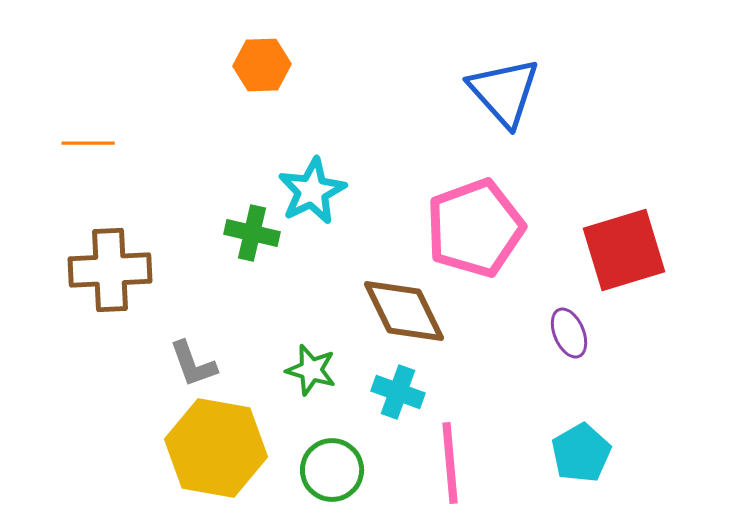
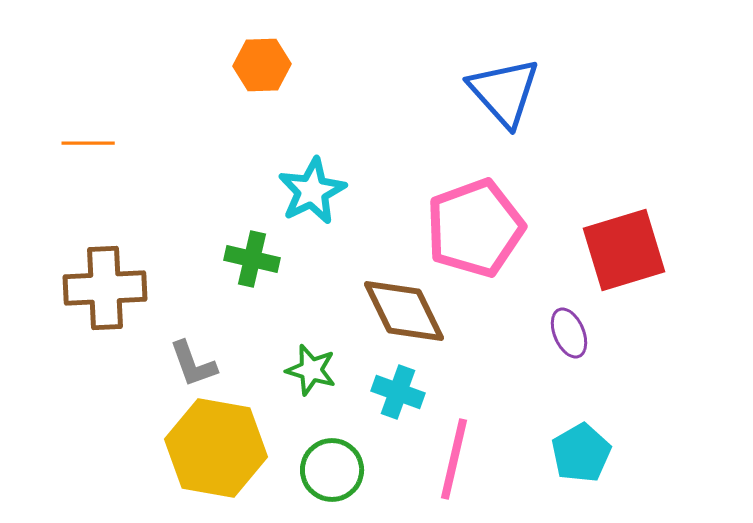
green cross: moved 26 px down
brown cross: moved 5 px left, 18 px down
pink line: moved 4 px right, 4 px up; rotated 18 degrees clockwise
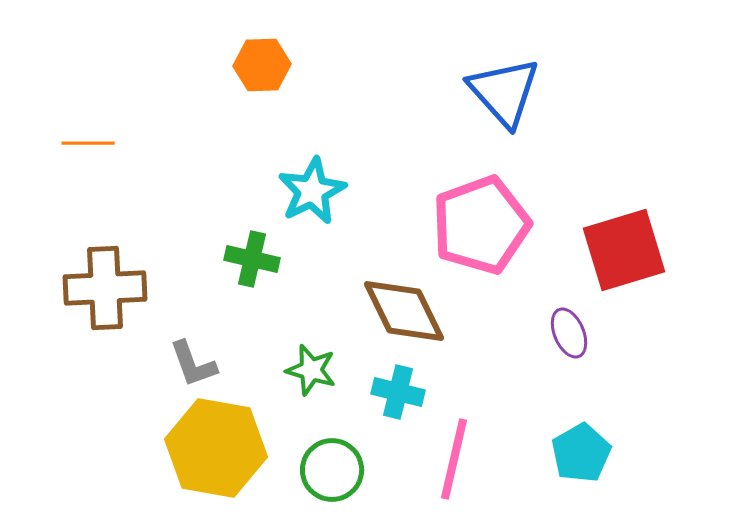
pink pentagon: moved 6 px right, 3 px up
cyan cross: rotated 6 degrees counterclockwise
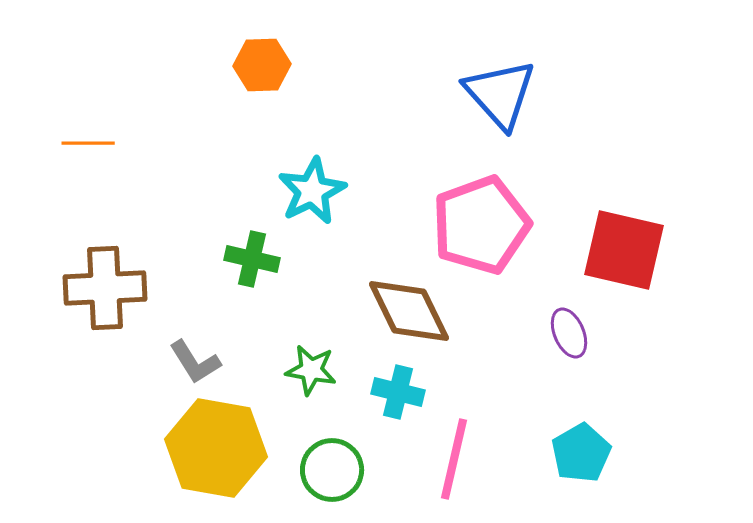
blue triangle: moved 4 px left, 2 px down
red square: rotated 30 degrees clockwise
brown diamond: moved 5 px right
gray L-shape: moved 2 px right, 2 px up; rotated 12 degrees counterclockwise
green star: rotated 6 degrees counterclockwise
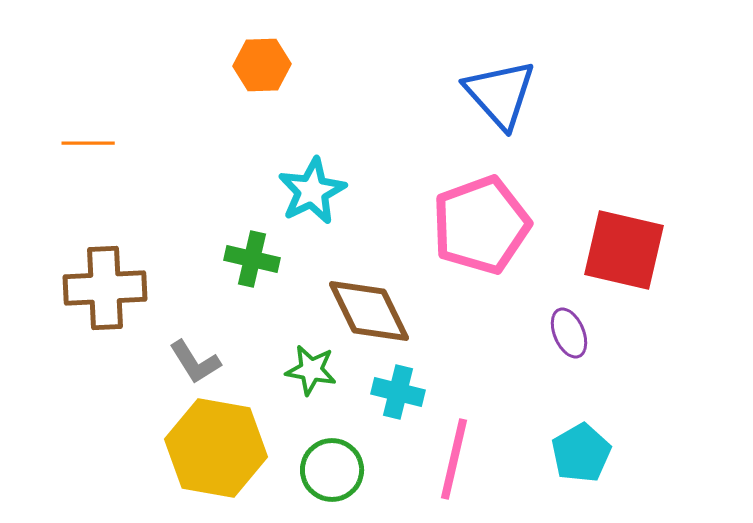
brown diamond: moved 40 px left
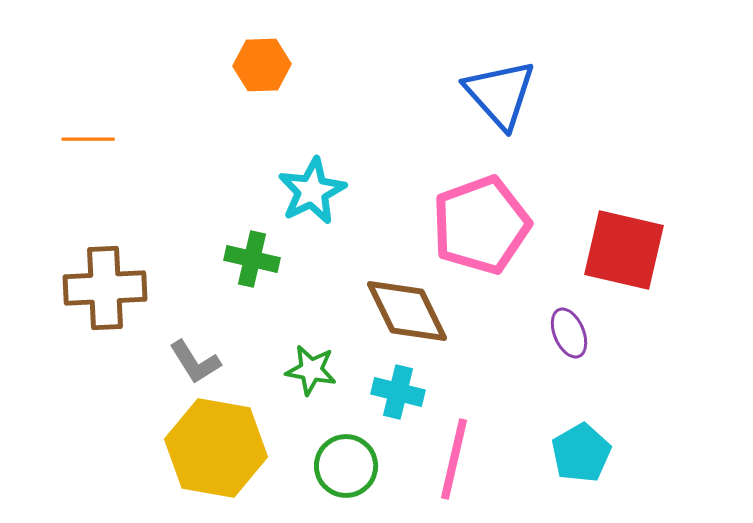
orange line: moved 4 px up
brown diamond: moved 38 px right
green circle: moved 14 px right, 4 px up
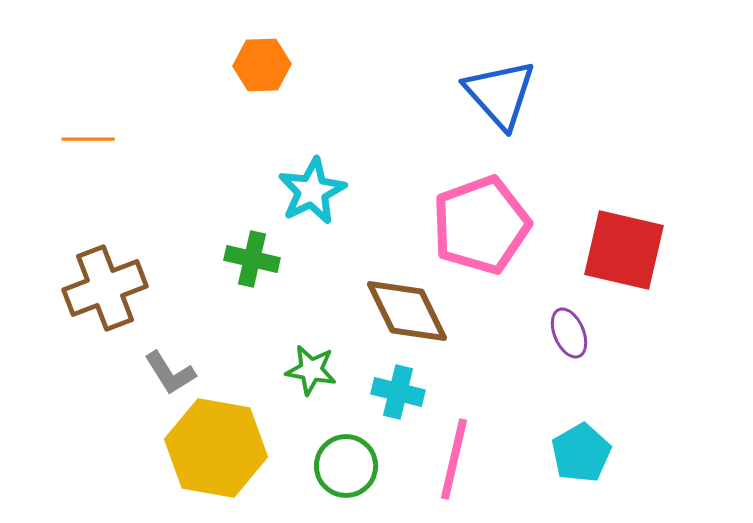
brown cross: rotated 18 degrees counterclockwise
gray L-shape: moved 25 px left, 11 px down
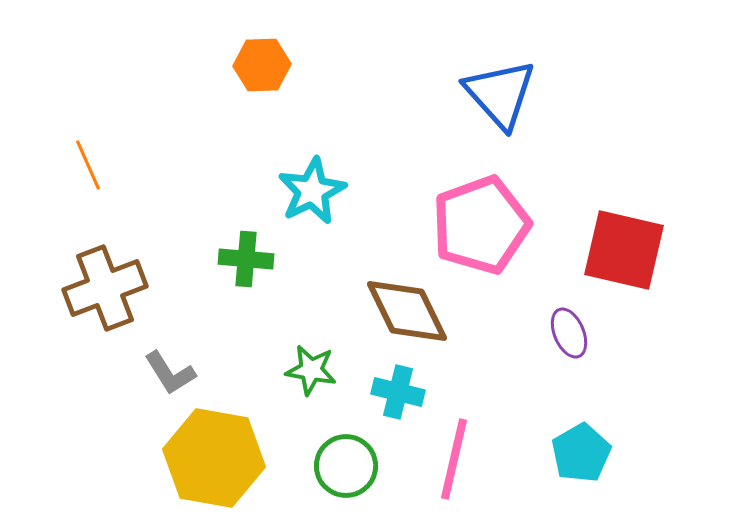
orange line: moved 26 px down; rotated 66 degrees clockwise
green cross: moved 6 px left; rotated 8 degrees counterclockwise
yellow hexagon: moved 2 px left, 10 px down
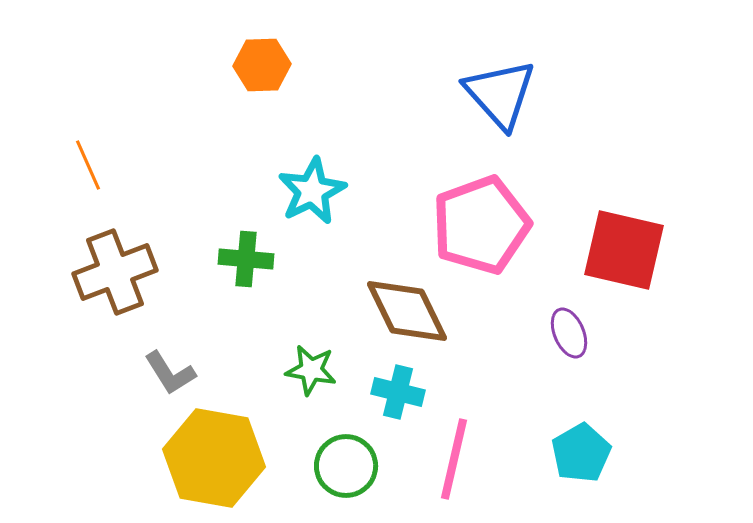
brown cross: moved 10 px right, 16 px up
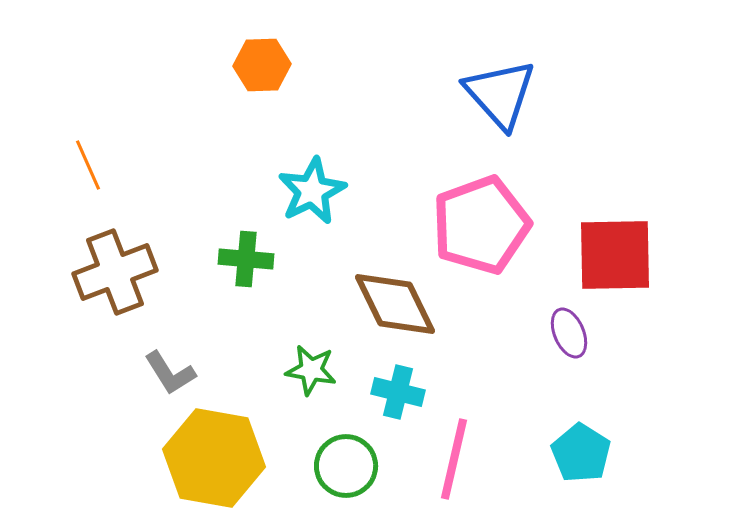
red square: moved 9 px left, 5 px down; rotated 14 degrees counterclockwise
brown diamond: moved 12 px left, 7 px up
cyan pentagon: rotated 10 degrees counterclockwise
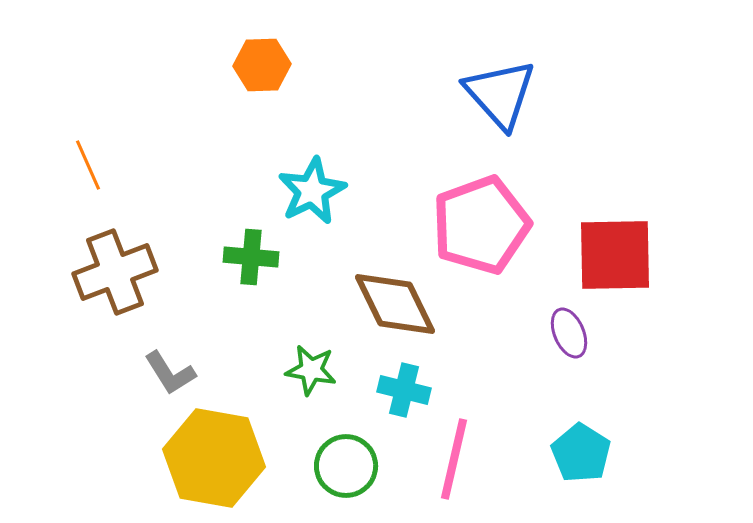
green cross: moved 5 px right, 2 px up
cyan cross: moved 6 px right, 2 px up
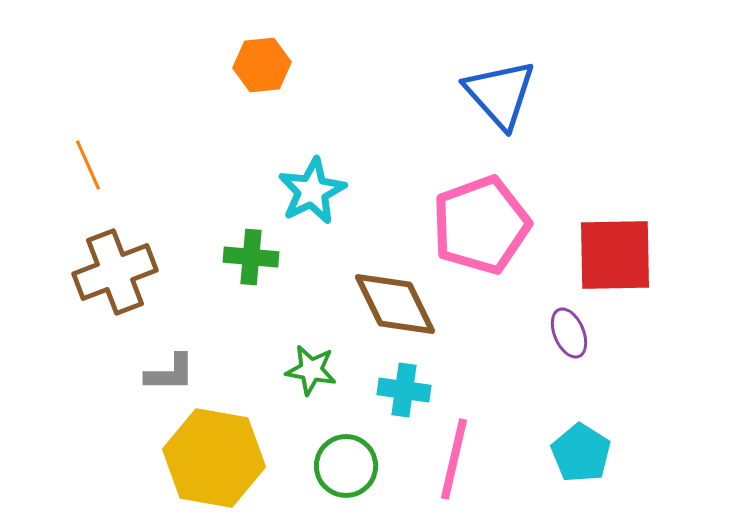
orange hexagon: rotated 4 degrees counterclockwise
gray L-shape: rotated 58 degrees counterclockwise
cyan cross: rotated 6 degrees counterclockwise
